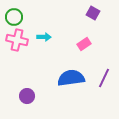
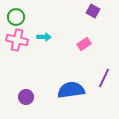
purple square: moved 2 px up
green circle: moved 2 px right
blue semicircle: moved 12 px down
purple circle: moved 1 px left, 1 px down
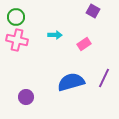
cyan arrow: moved 11 px right, 2 px up
blue semicircle: moved 8 px up; rotated 8 degrees counterclockwise
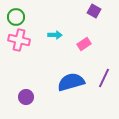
purple square: moved 1 px right
pink cross: moved 2 px right
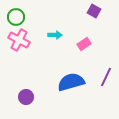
pink cross: rotated 15 degrees clockwise
purple line: moved 2 px right, 1 px up
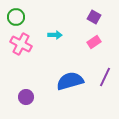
purple square: moved 6 px down
pink cross: moved 2 px right, 4 px down
pink rectangle: moved 10 px right, 2 px up
purple line: moved 1 px left
blue semicircle: moved 1 px left, 1 px up
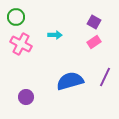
purple square: moved 5 px down
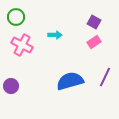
pink cross: moved 1 px right, 1 px down
purple circle: moved 15 px left, 11 px up
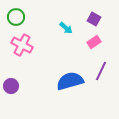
purple square: moved 3 px up
cyan arrow: moved 11 px right, 7 px up; rotated 40 degrees clockwise
purple line: moved 4 px left, 6 px up
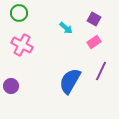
green circle: moved 3 px right, 4 px up
blue semicircle: rotated 44 degrees counterclockwise
